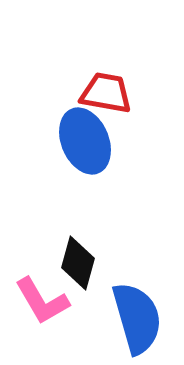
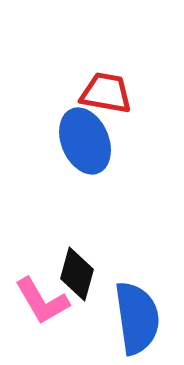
black diamond: moved 1 px left, 11 px down
blue semicircle: rotated 8 degrees clockwise
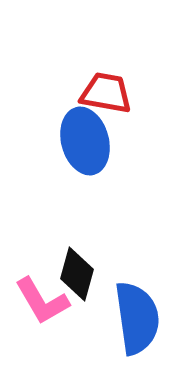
blue ellipse: rotated 8 degrees clockwise
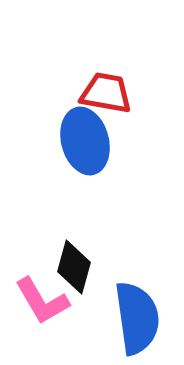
black diamond: moved 3 px left, 7 px up
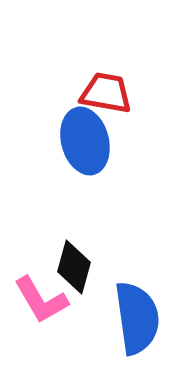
pink L-shape: moved 1 px left, 1 px up
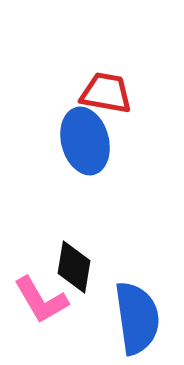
black diamond: rotated 6 degrees counterclockwise
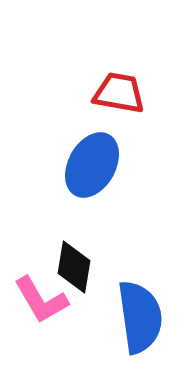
red trapezoid: moved 13 px right
blue ellipse: moved 7 px right, 24 px down; rotated 44 degrees clockwise
blue semicircle: moved 3 px right, 1 px up
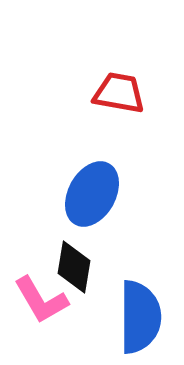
blue ellipse: moved 29 px down
blue semicircle: rotated 8 degrees clockwise
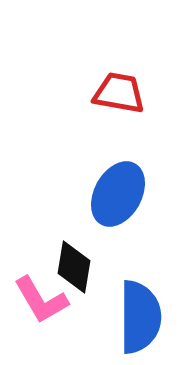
blue ellipse: moved 26 px right
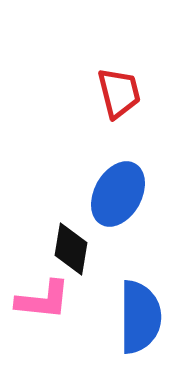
red trapezoid: rotated 66 degrees clockwise
black diamond: moved 3 px left, 18 px up
pink L-shape: moved 2 px right; rotated 54 degrees counterclockwise
